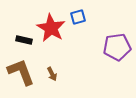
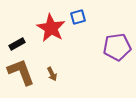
black rectangle: moved 7 px left, 4 px down; rotated 42 degrees counterclockwise
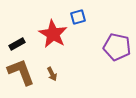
red star: moved 2 px right, 6 px down
purple pentagon: rotated 20 degrees clockwise
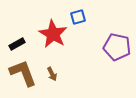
brown L-shape: moved 2 px right, 1 px down
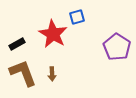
blue square: moved 1 px left
purple pentagon: rotated 20 degrees clockwise
brown arrow: rotated 24 degrees clockwise
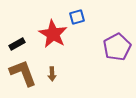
purple pentagon: rotated 12 degrees clockwise
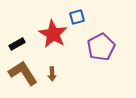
purple pentagon: moved 16 px left
brown L-shape: rotated 12 degrees counterclockwise
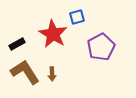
brown L-shape: moved 2 px right, 1 px up
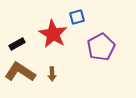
brown L-shape: moved 5 px left; rotated 24 degrees counterclockwise
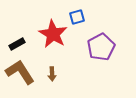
brown L-shape: rotated 24 degrees clockwise
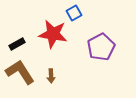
blue square: moved 3 px left, 4 px up; rotated 14 degrees counterclockwise
red star: rotated 20 degrees counterclockwise
brown arrow: moved 1 px left, 2 px down
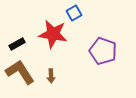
purple pentagon: moved 2 px right, 4 px down; rotated 24 degrees counterclockwise
